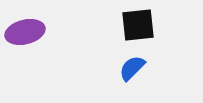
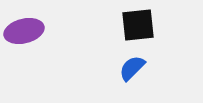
purple ellipse: moved 1 px left, 1 px up
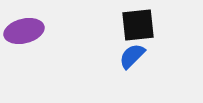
blue semicircle: moved 12 px up
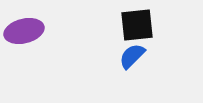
black square: moved 1 px left
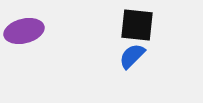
black square: rotated 12 degrees clockwise
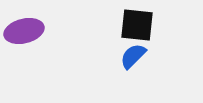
blue semicircle: moved 1 px right
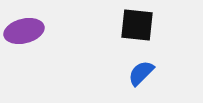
blue semicircle: moved 8 px right, 17 px down
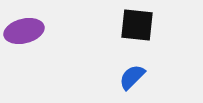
blue semicircle: moved 9 px left, 4 px down
